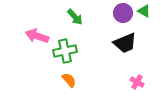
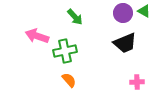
pink cross: rotated 32 degrees counterclockwise
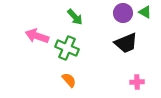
green triangle: moved 1 px right, 1 px down
black trapezoid: moved 1 px right
green cross: moved 2 px right, 3 px up; rotated 35 degrees clockwise
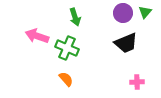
green triangle: rotated 40 degrees clockwise
green arrow: rotated 24 degrees clockwise
orange semicircle: moved 3 px left, 1 px up
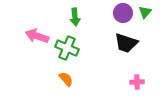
green arrow: rotated 12 degrees clockwise
black trapezoid: rotated 40 degrees clockwise
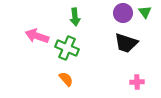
green triangle: rotated 16 degrees counterclockwise
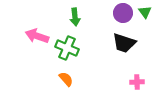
black trapezoid: moved 2 px left
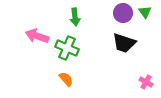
pink cross: moved 9 px right; rotated 32 degrees clockwise
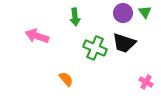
green cross: moved 28 px right
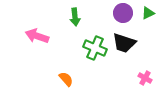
green triangle: moved 3 px right, 1 px down; rotated 40 degrees clockwise
pink cross: moved 1 px left, 4 px up
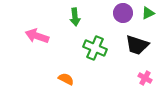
black trapezoid: moved 13 px right, 2 px down
orange semicircle: rotated 21 degrees counterclockwise
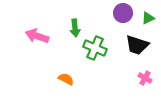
green triangle: moved 5 px down
green arrow: moved 11 px down
